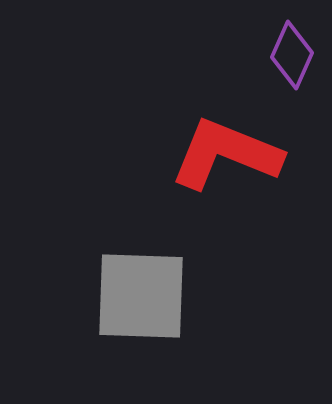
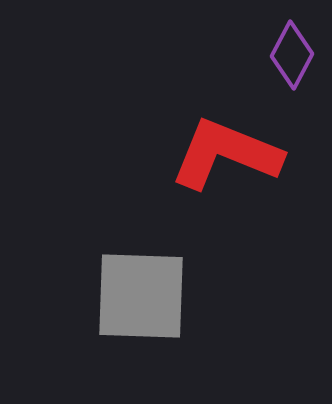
purple diamond: rotated 4 degrees clockwise
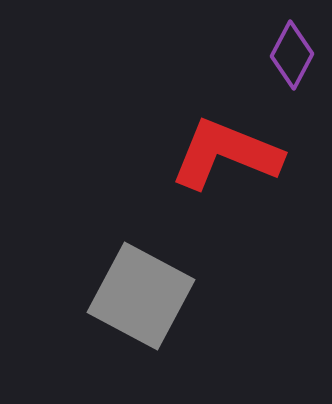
gray square: rotated 26 degrees clockwise
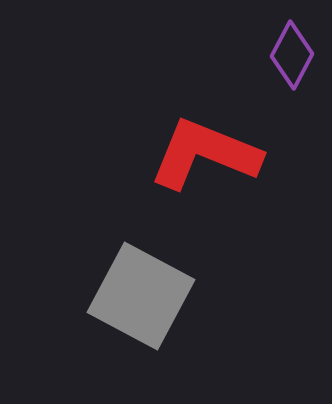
red L-shape: moved 21 px left
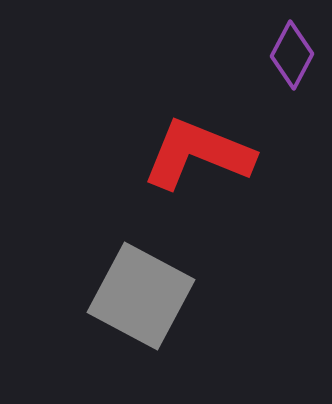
red L-shape: moved 7 px left
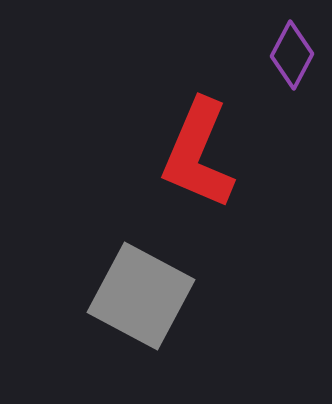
red L-shape: rotated 89 degrees counterclockwise
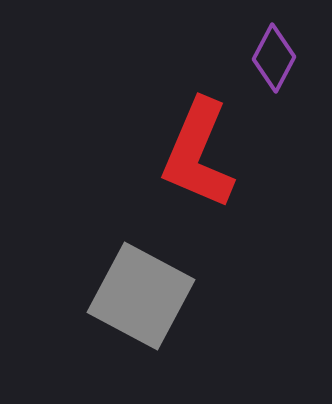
purple diamond: moved 18 px left, 3 px down
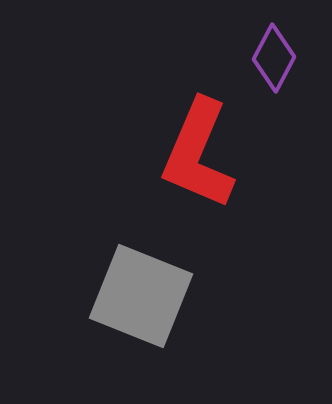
gray square: rotated 6 degrees counterclockwise
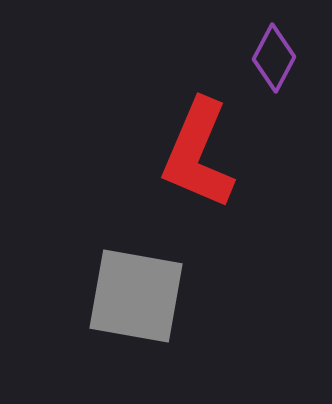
gray square: moved 5 px left; rotated 12 degrees counterclockwise
